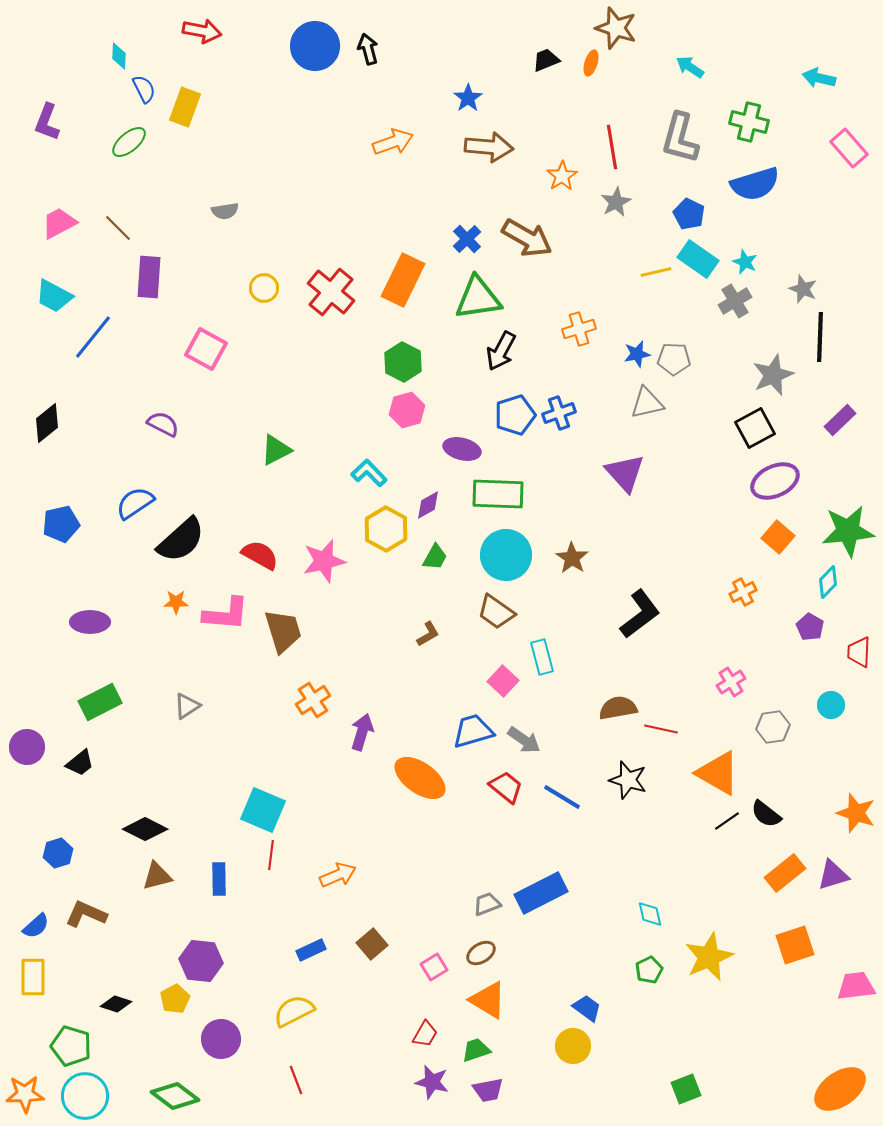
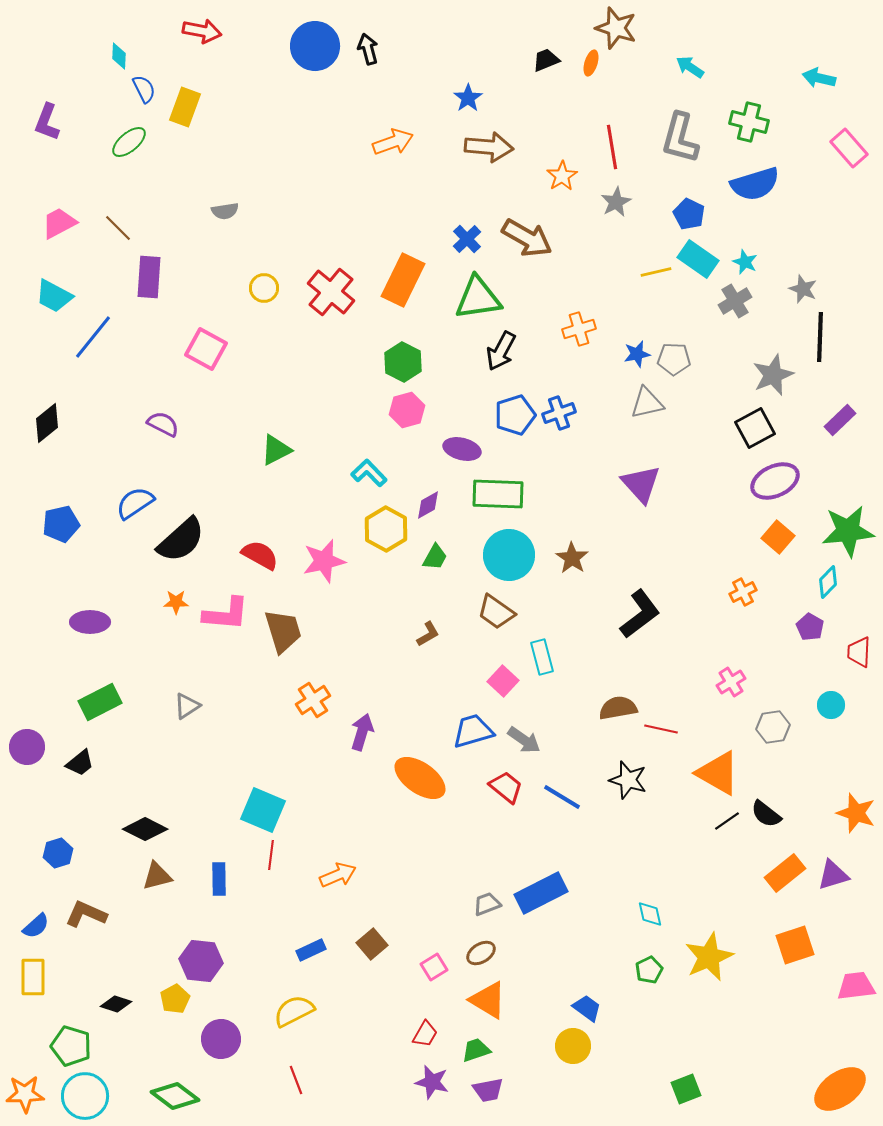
purple triangle at (625, 473): moved 16 px right, 11 px down
cyan circle at (506, 555): moved 3 px right
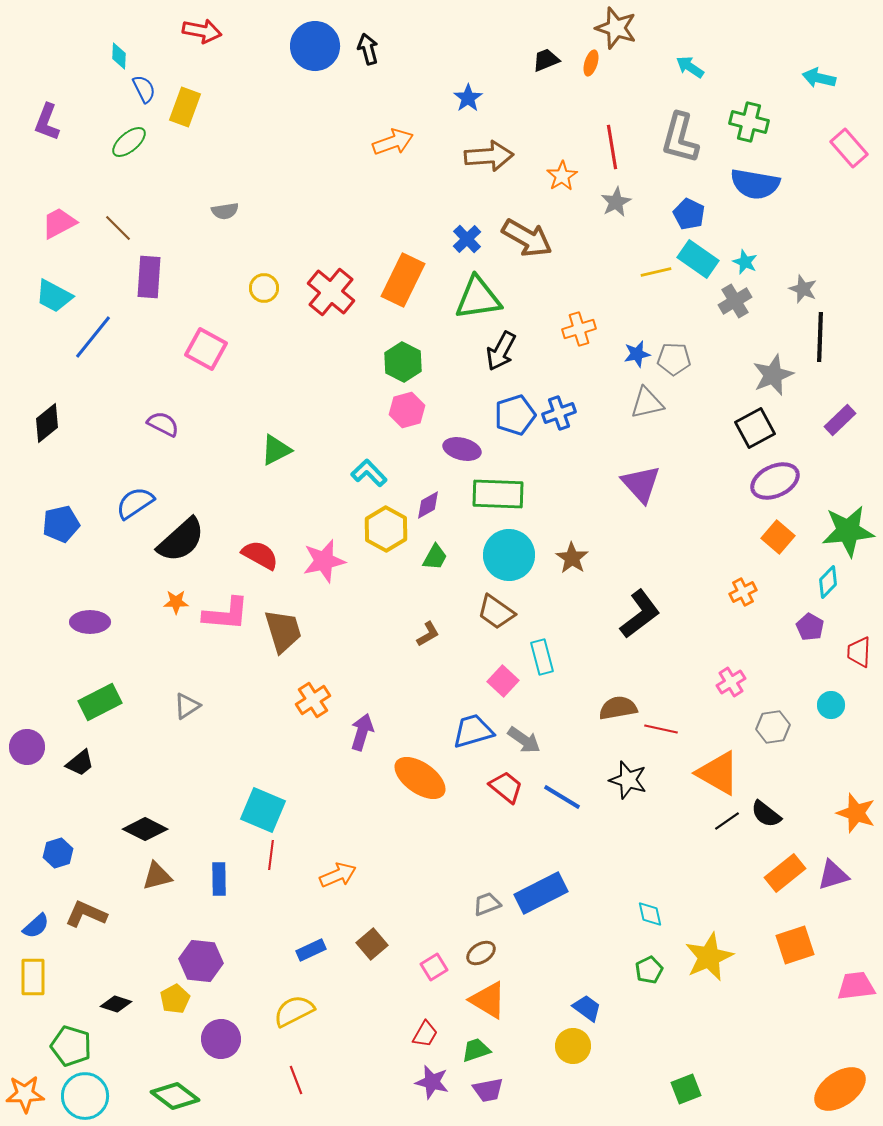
brown arrow at (489, 147): moved 9 px down; rotated 9 degrees counterclockwise
blue semicircle at (755, 184): rotated 27 degrees clockwise
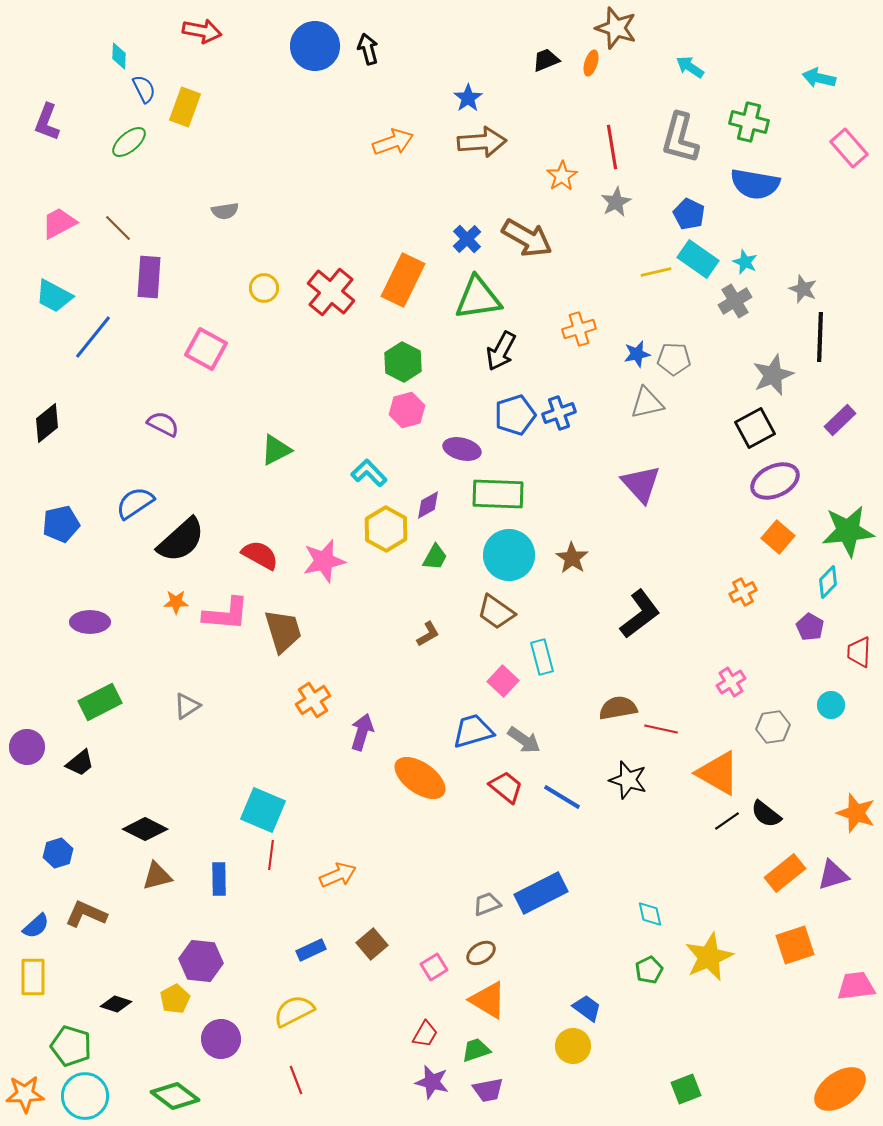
brown arrow at (489, 156): moved 7 px left, 14 px up
